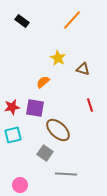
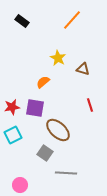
cyan square: rotated 12 degrees counterclockwise
gray line: moved 1 px up
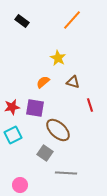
brown triangle: moved 10 px left, 13 px down
